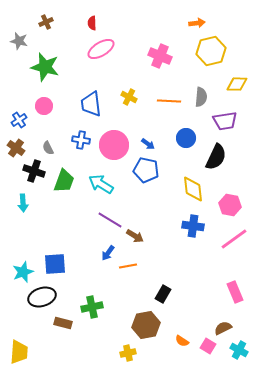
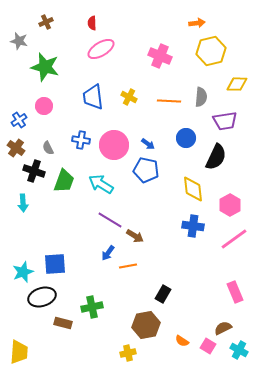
blue trapezoid at (91, 104): moved 2 px right, 7 px up
pink hexagon at (230, 205): rotated 20 degrees clockwise
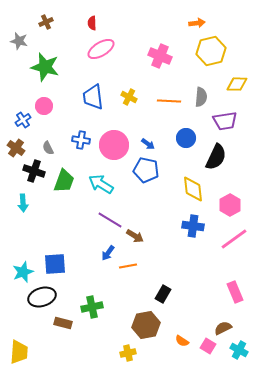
blue cross at (19, 120): moved 4 px right
